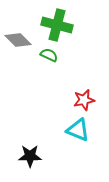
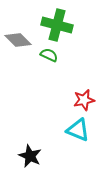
black star: rotated 25 degrees clockwise
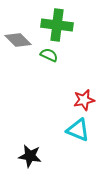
green cross: rotated 8 degrees counterclockwise
black star: rotated 15 degrees counterclockwise
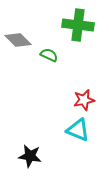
green cross: moved 21 px right
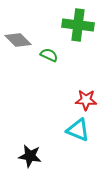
red star: moved 2 px right; rotated 15 degrees clockwise
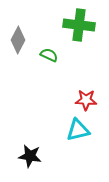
green cross: moved 1 px right
gray diamond: rotated 72 degrees clockwise
cyan triangle: rotated 35 degrees counterclockwise
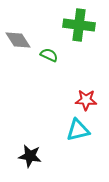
gray diamond: rotated 60 degrees counterclockwise
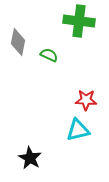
green cross: moved 4 px up
gray diamond: moved 2 px down; rotated 44 degrees clockwise
black star: moved 2 px down; rotated 20 degrees clockwise
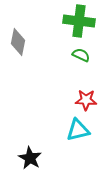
green semicircle: moved 32 px right
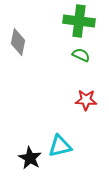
cyan triangle: moved 18 px left, 16 px down
